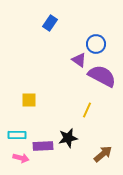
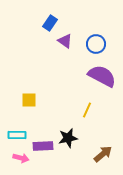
purple triangle: moved 14 px left, 19 px up
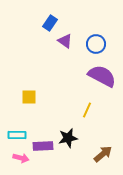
yellow square: moved 3 px up
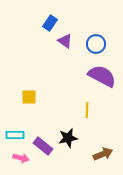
yellow line: rotated 21 degrees counterclockwise
cyan rectangle: moved 2 px left
purple rectangle: rotated 42 degrees clockwise
brown arrow: rotated 18 degrees clockwise
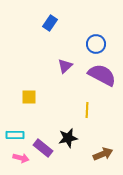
purple triangle: moved 25 px down; rotated 42 degrees clockwise
purple semicircle: moved 1 px up
purple rectangle: moved 2 px down
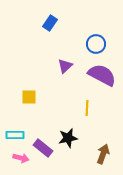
yellow line: moved 2 px up
brown arrow: rotated 48 degrees counterclockwise
